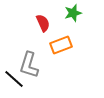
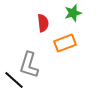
red semicircle: rotated 18 degrees clockwise
orange rectangle: moved 4 px right, 2 px up
black line: moved 1 px down
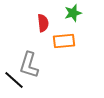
orange rectangle: moved 1 px left, 2 px up; rotated 15 degrees clockwise
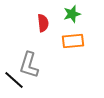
green star: moved 1 px left, 1 px down
orange rectangle: moved 9 px right
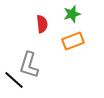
red semicircle: moved 1 px left, 1 px down
orange rectangle: rotated 15 degrees counterclockwise
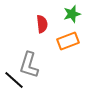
orange rectangle: moved 5 px left
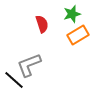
red semicircle: rotated 12 degrees counterclockwise
orange rectangle: moved 10 px right, 6 px up; rotated 10 degrees counterclockwise
gray L-shape: rotated 52 degrees clockwise
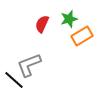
green star: moved 3 px left, 5 px down
red semicircle: rotated 138 degrees counterclockwise
orange rectangle: moved 4 px right, 1 px down
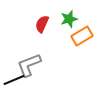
black line: rotated 65 degrees counterclockwise
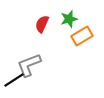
black line: rotated 10 degrees counterclockwise
